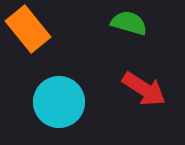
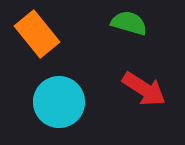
orange rectangle: moved 9 px right, 5 px down
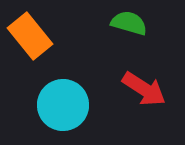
orange rectangle: moved 7 px left, 2 px down
cyan circle: moved 4 px right, 3 px down
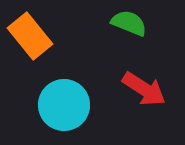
green semicircle: rotated 6 degrees clockwise
cyan circle: moved 1 px right
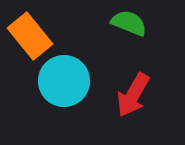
red arrow: moved 11 px left, 6 px down; rotated 87 degrees clockwise
cyan circle: moved 24 px up
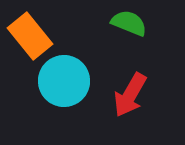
red arrow: moved 3 px left
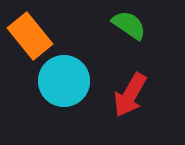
green semicircle: moved 2 px down; rotated 12 degrees clockwise
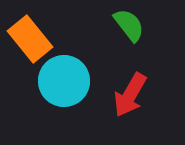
green semicircle: rotated 18 degrees clockwise
orange rectangle: moved 3 px down
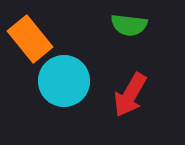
green semicircle: rotated 135 degrees clockwise
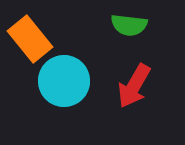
red arrow: moved 4 px right, 9 px up
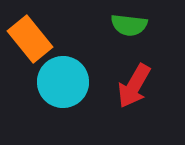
cyan circle: moved 1 px left, 1 px down
